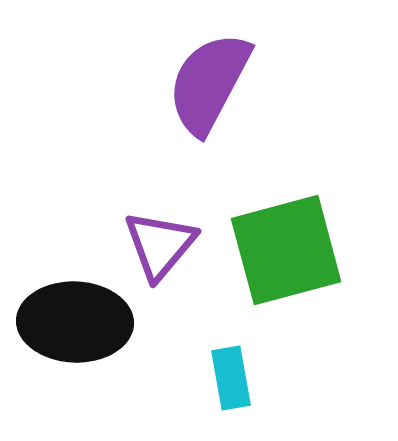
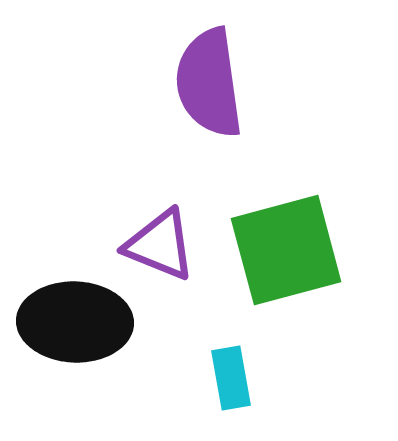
purple semicircle: rotated 36 degrees counterclockwise
purple triangle: rotated 48 degrees counterclockwise
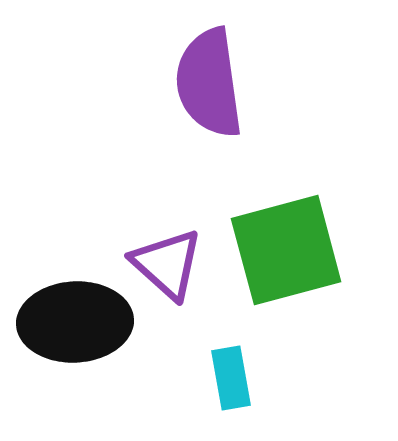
purple triangle: moved 7 px right, 19 px down; rotated 20 degrees clockwise
black ellipse: rotated 5 degrees counterclockwise
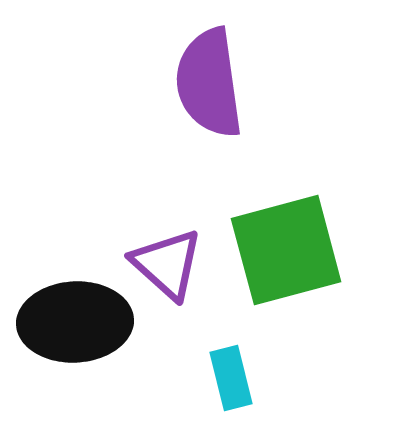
cyan rectangle: rotated 4 degrees counterclockwise
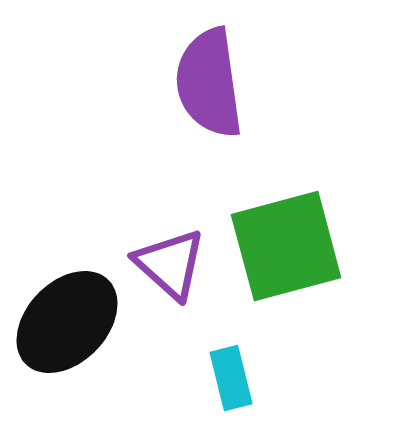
green square: moved 4 px up
purple triangle: moved 3 px right
black ellipse: moved 8 px left; rotated 43 degrees counterclockwise
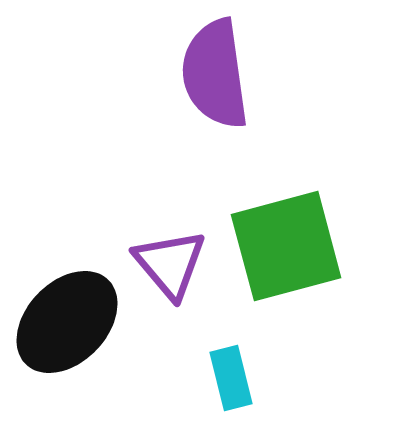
purple semicircle: moved 6 px right, 9 px up
purple triangle: rotated 8 degrees clockwise
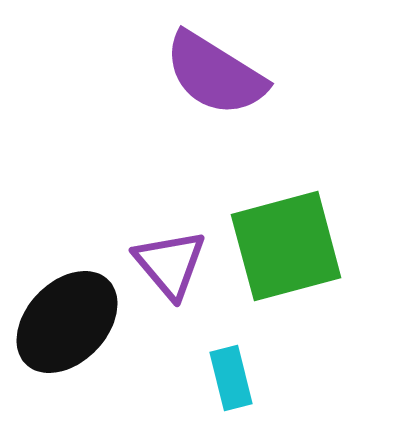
purple semicircle: rotated 50 degrees counterclockwise
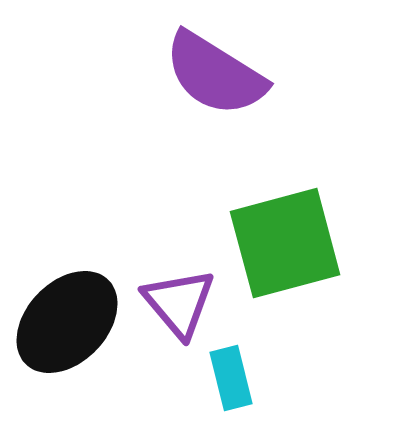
green square: moved 1 px left, 3 px up
purple triangle: moved 9 px right, 39 px down
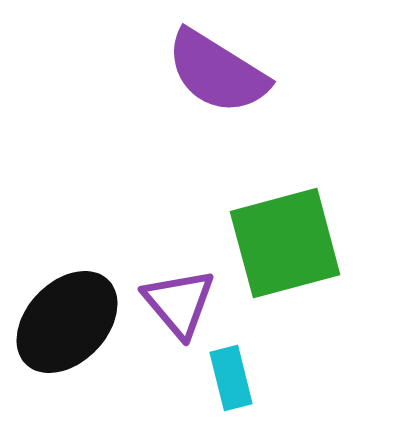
purple semicircle: moved 2 px right, 2 px up
